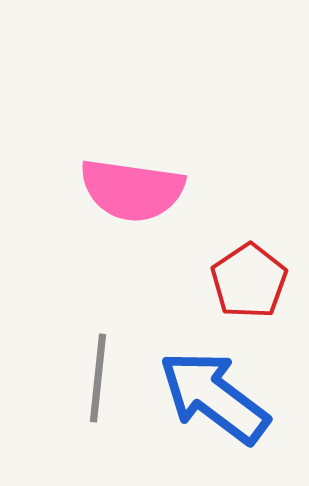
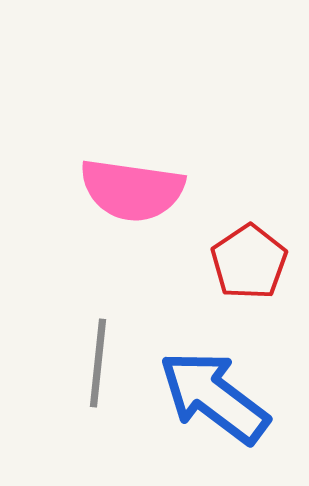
red pentagon: moved 19 px up
gray line: moved 15 px up
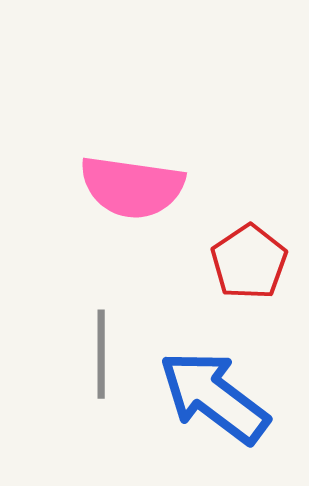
pink semicircle: moved 3 px up
gray line: moved 3 px right, 9 px up; rotated 6 degrees counterclockwise
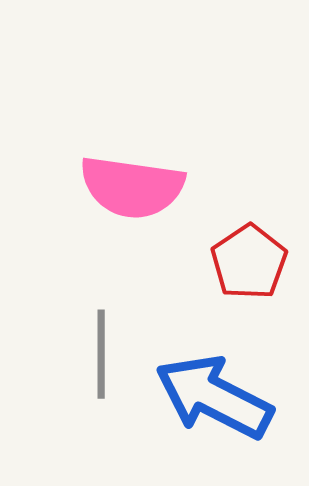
blue arrow: rotated 10 degrees counterclockwise
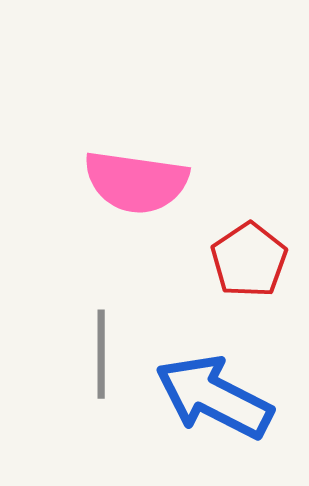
pink semicircle: moved 4 px right, 5 px up
red pentagon: moved 2 px up
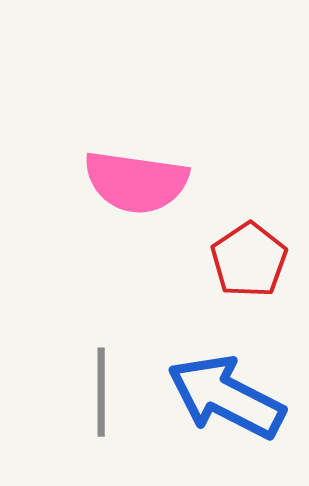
gray line: moved 38 px down
blue arrow: moved 12 px right
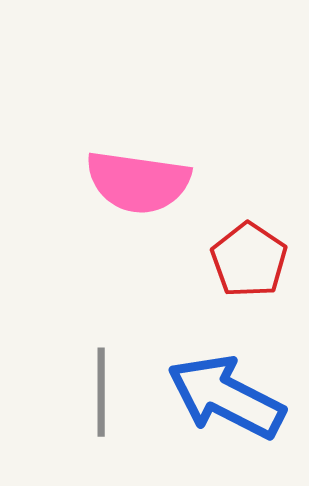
pink semicircle: moved 2 px right
red pentagon: rotated 4 degrees counterclockwise
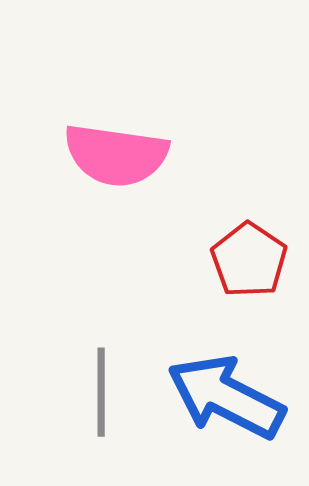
pink semicircle: moved 22 px left, 27 px up
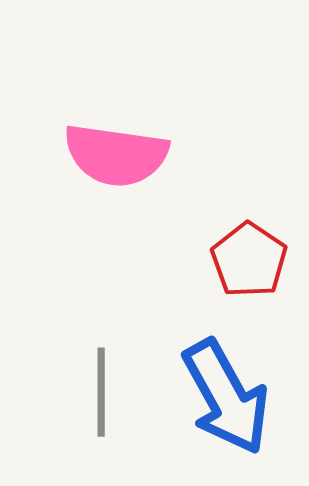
blue arrow: rotated 146 degrees counterclockwise
